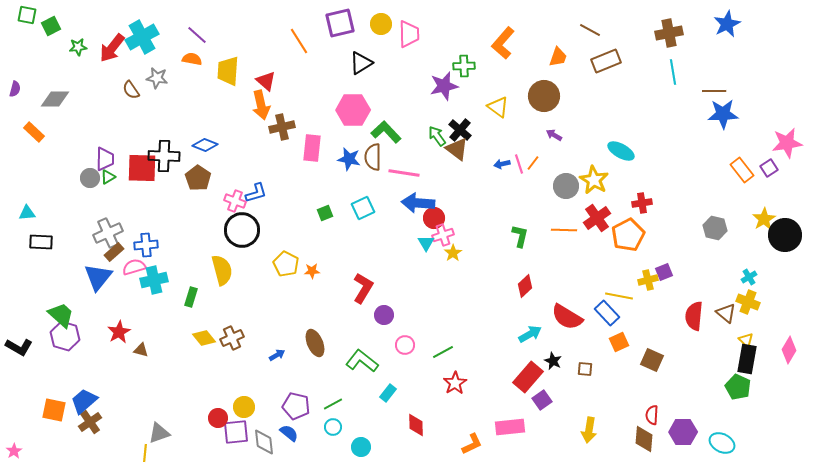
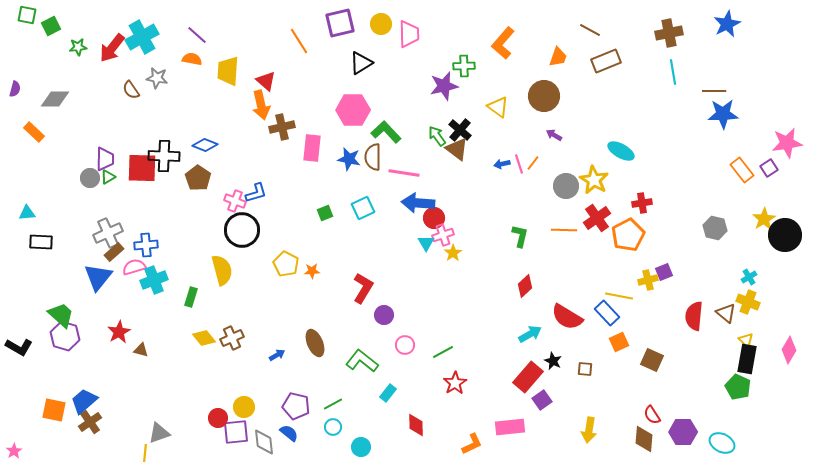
cyan cross at (154, 280): rotated 8 degrees counterclockwise
red semicircle at (652, 415): rotated 36 degrees counterclockwise
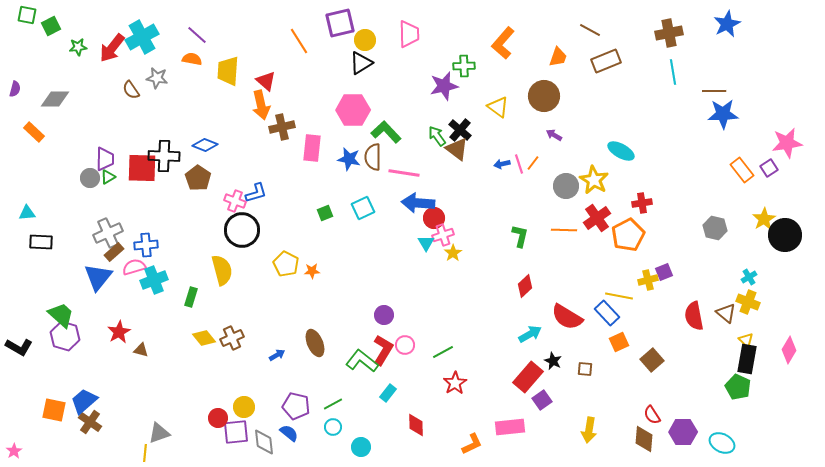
yellow circle at (381, 24): moved 16 px left, 16 px down
red L-shape at (363, 288): moved 20 px right, 62 px down
red semicircle at (694, 316): rotated 16 degrees counterclockwise
brown square at (652, 360): rotated 25 degrees clockwise
brown cross at (90, 422): rotated 20 degrees counterclockwise
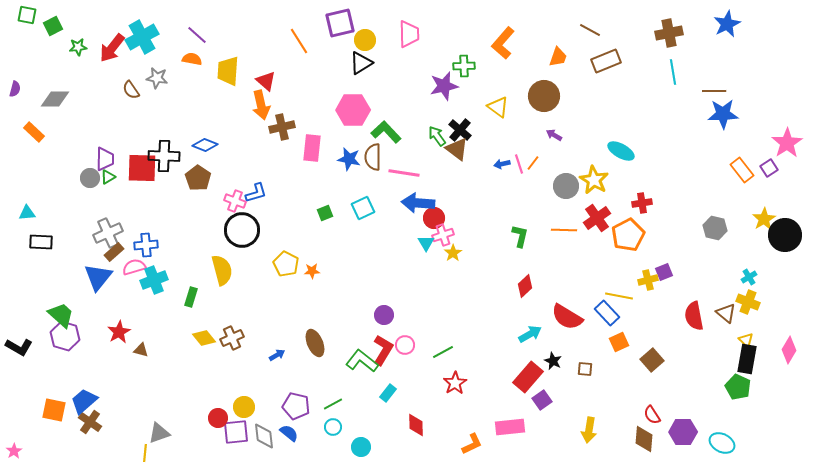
green square at (51, 26): moved 2 px right
pink star at (787, 143): rotated 24 degrees counterclockwise
gray diamond at (264, 442): moved 6 px up
